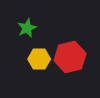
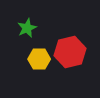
red hexagon: moved 5 px up
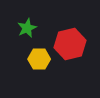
red hexagon: moved 8 px up
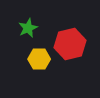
green star: moved 1 px right
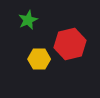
green star: moved 8 px up
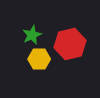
green star: moved 4 px right, 15 px down
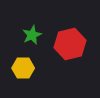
yellow hexagon: moved 16 px left, 9 px down
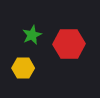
red hexagon: moved 1 px left; rotated 12 degrees clockwise
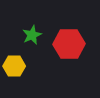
yellow hexagon: moved 9 px left, 2 px up
